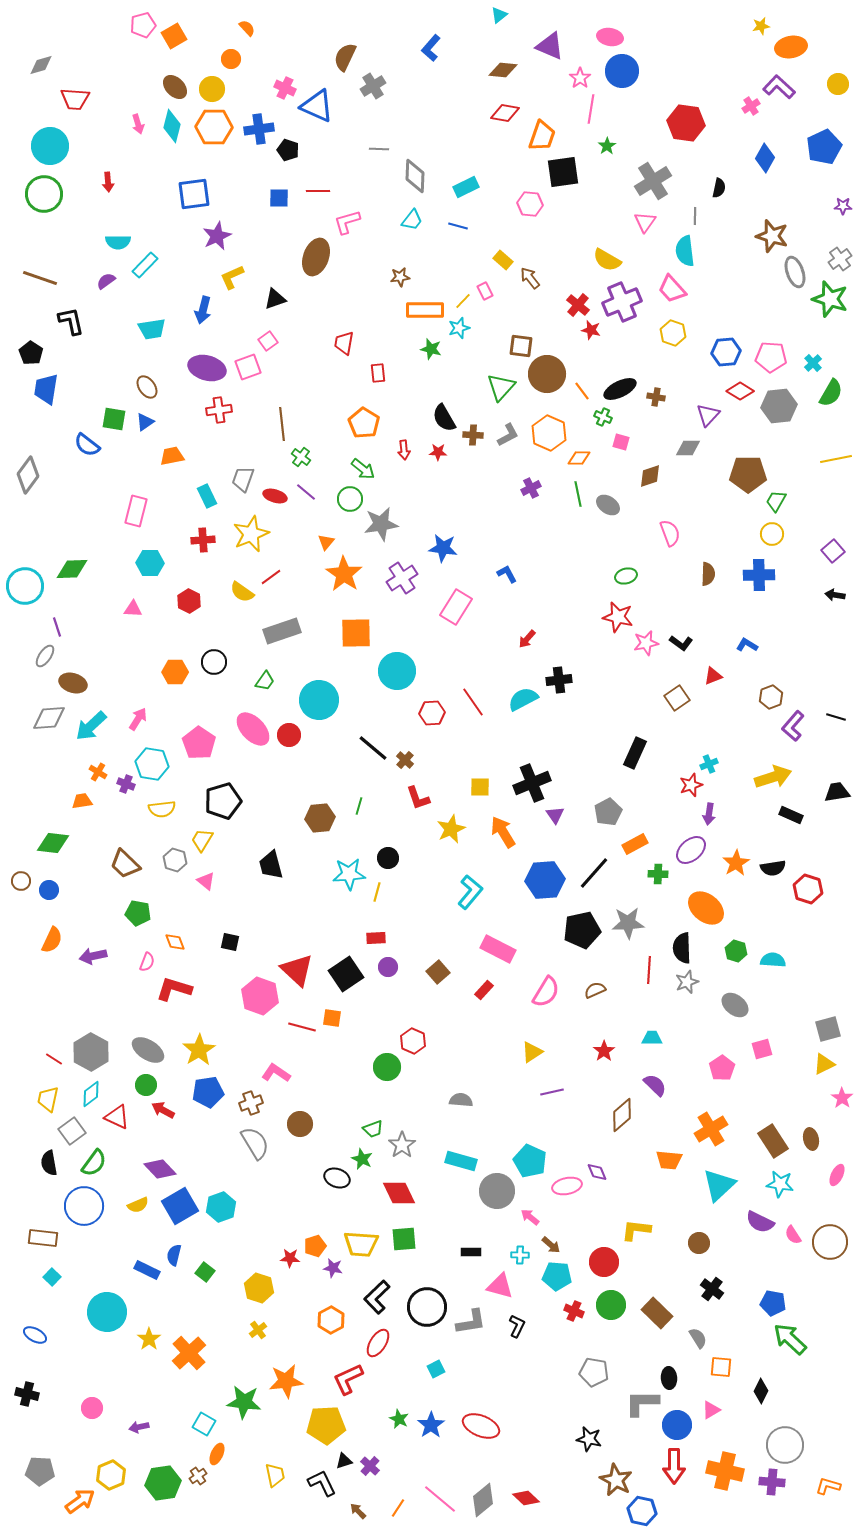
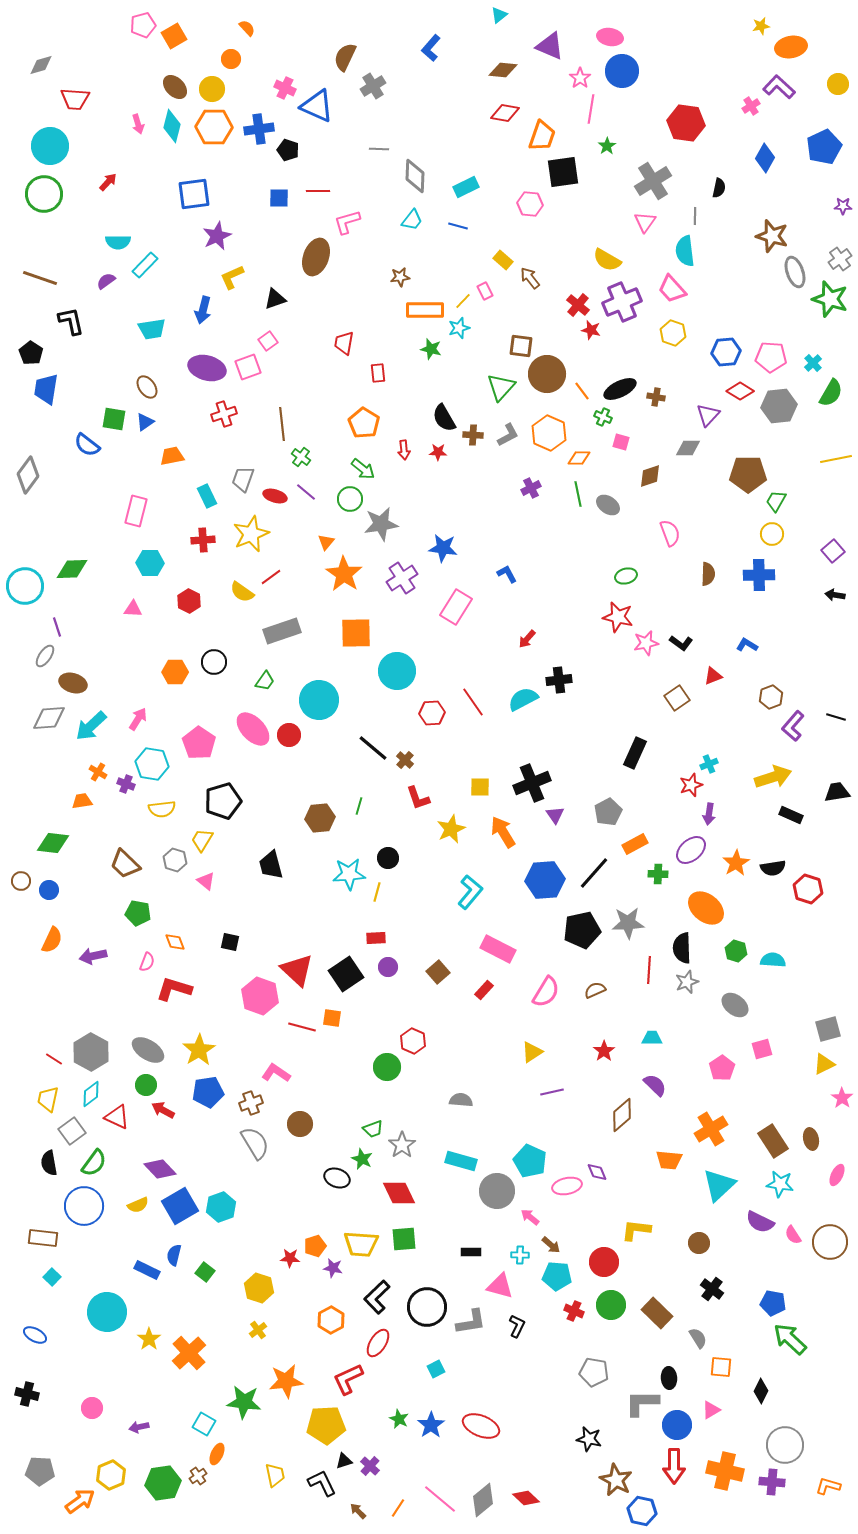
red arrow at (108, 182): rotated 132 degrees counterclockwise
red cross at (219, 410): moved 5 px right, 4 px down; rotated 10 degrees counterclockwise
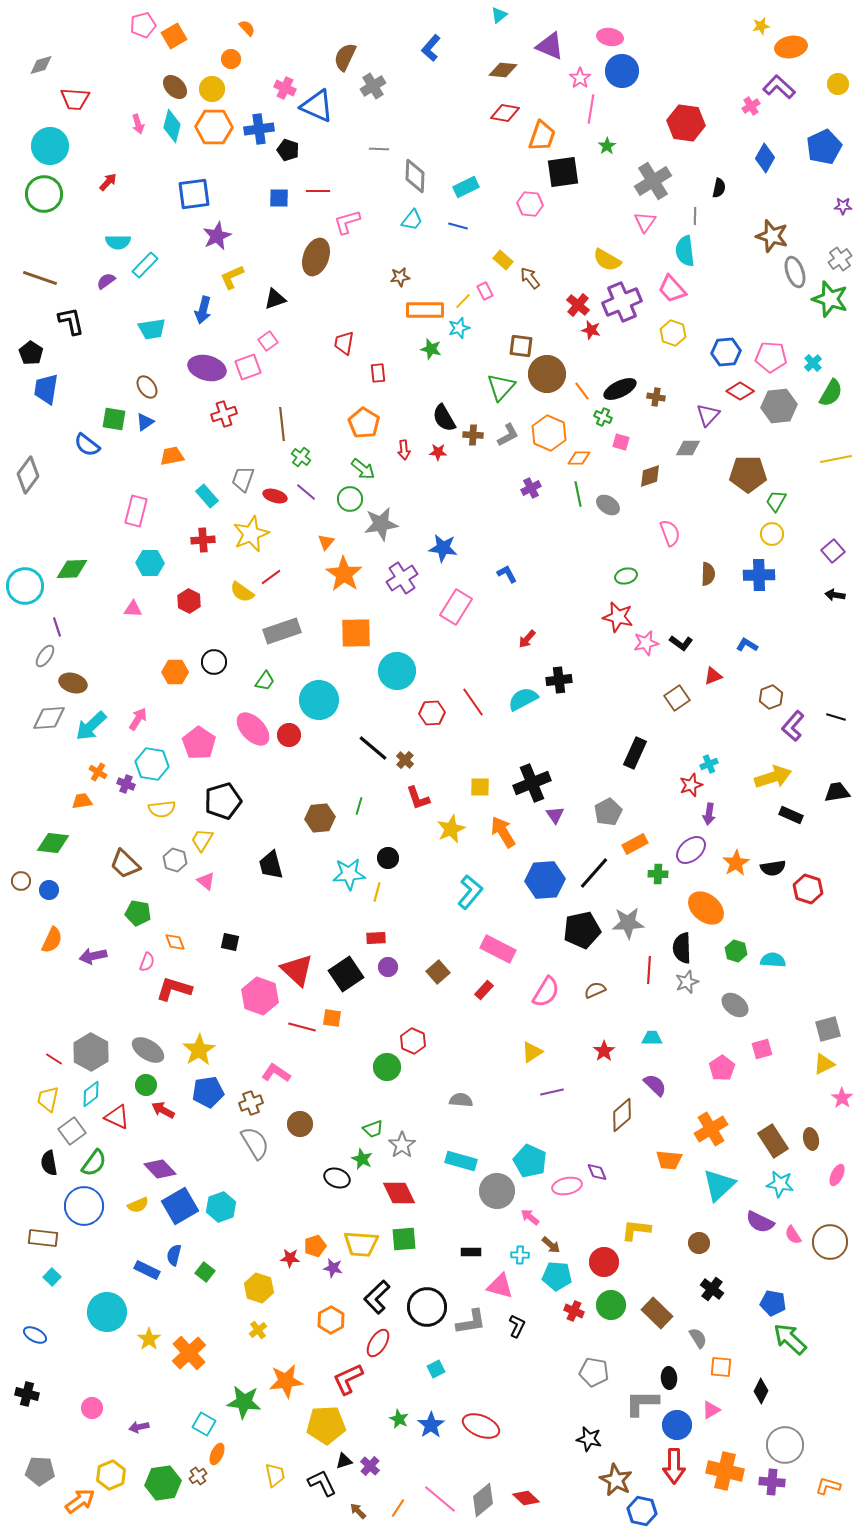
cyan rectangle at (207, 496): rotated 15 degrees counterclockwise
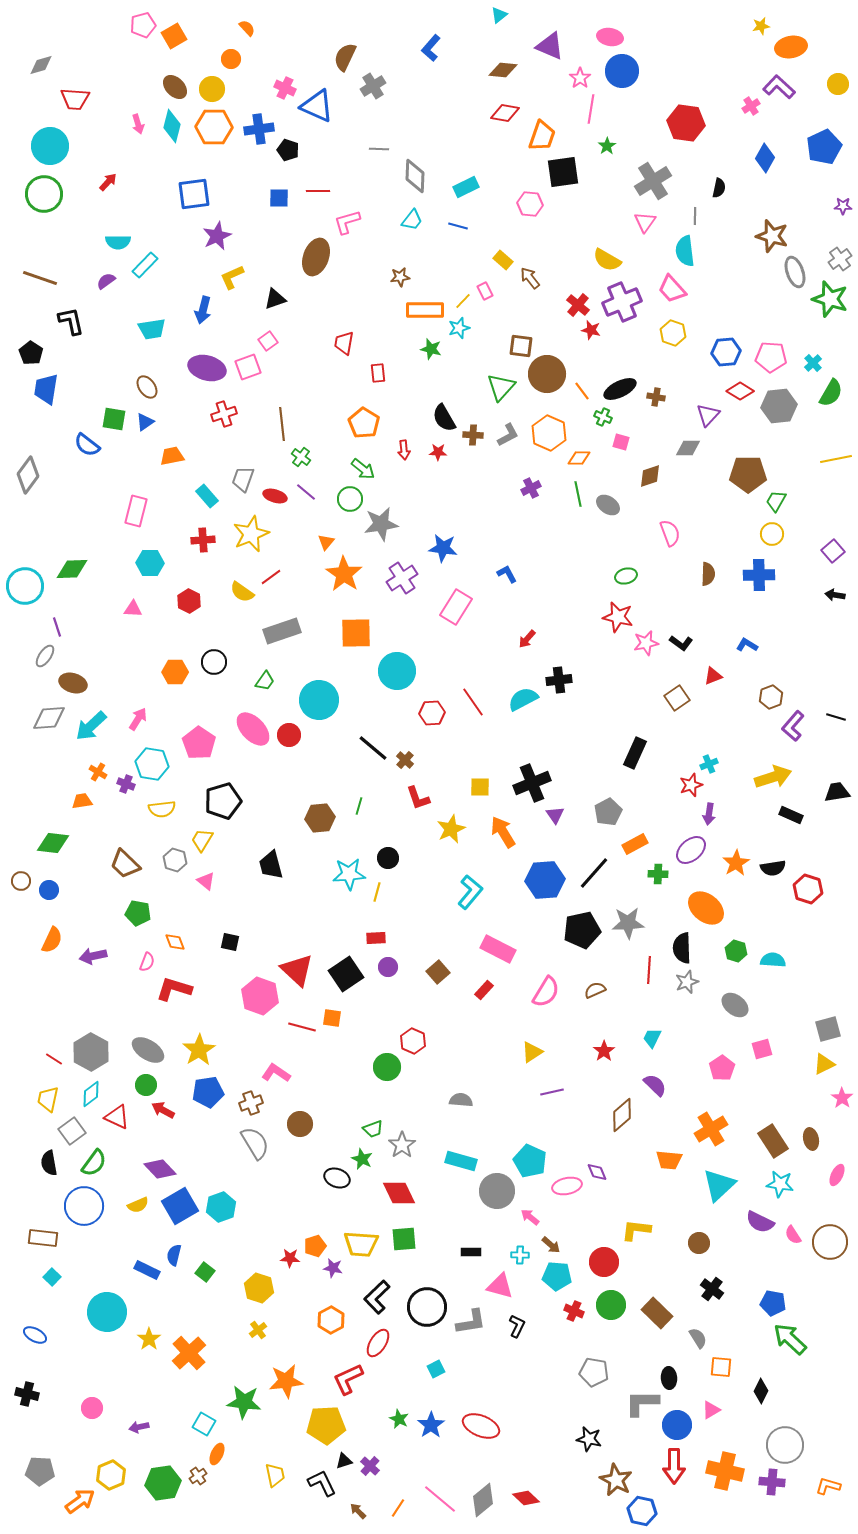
cyan trapezoid at (652, 1038): rotated 65 degrees counterclockwise
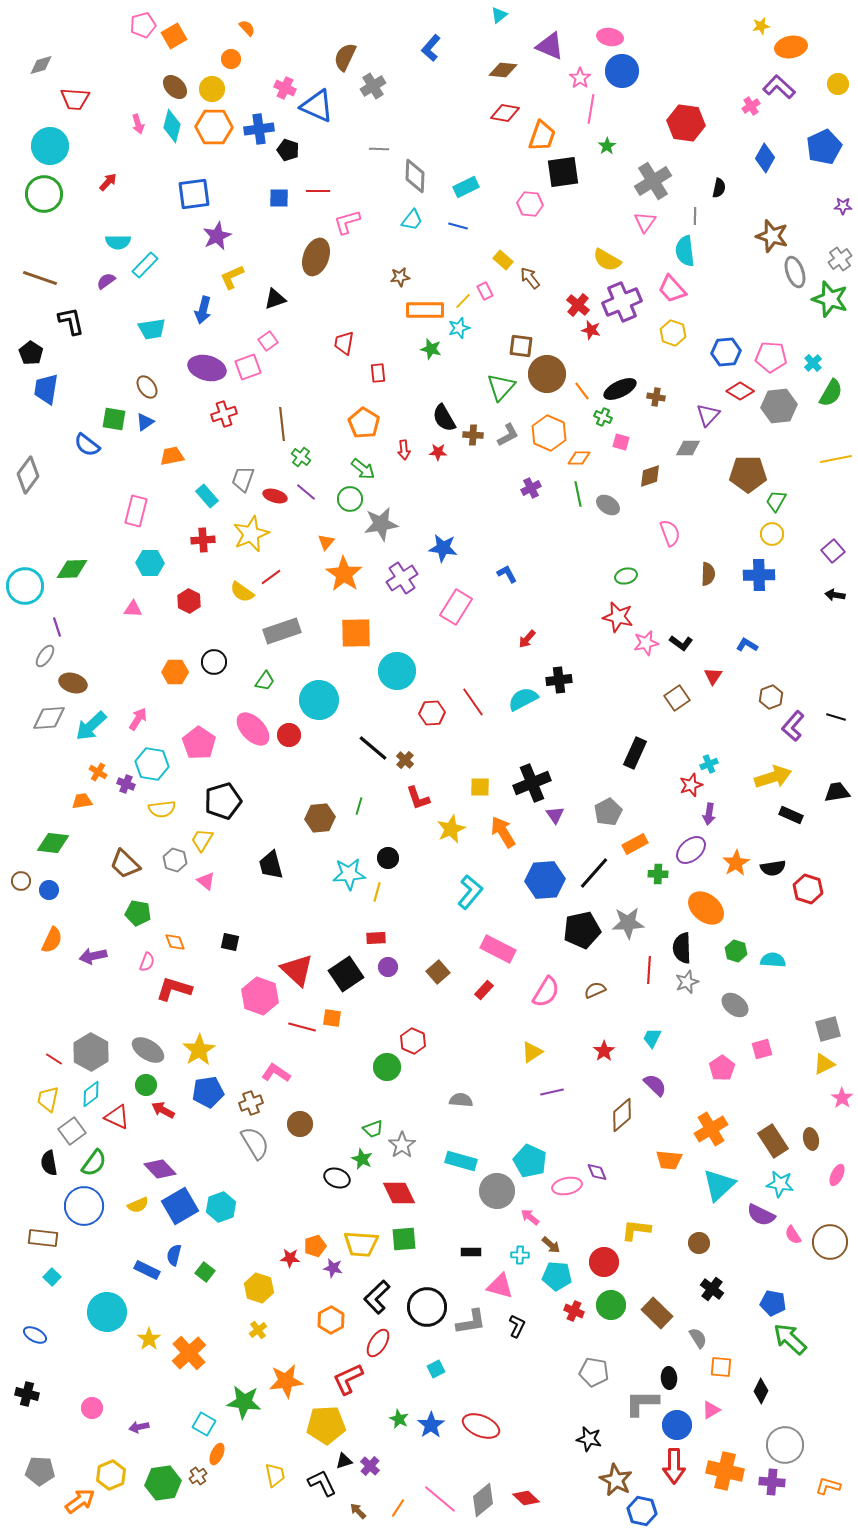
red triangle at (713, 676): rotated 36 degrees counterclockwise
purple semicircle at (760, 1222): moved 1 px right, 7 px up
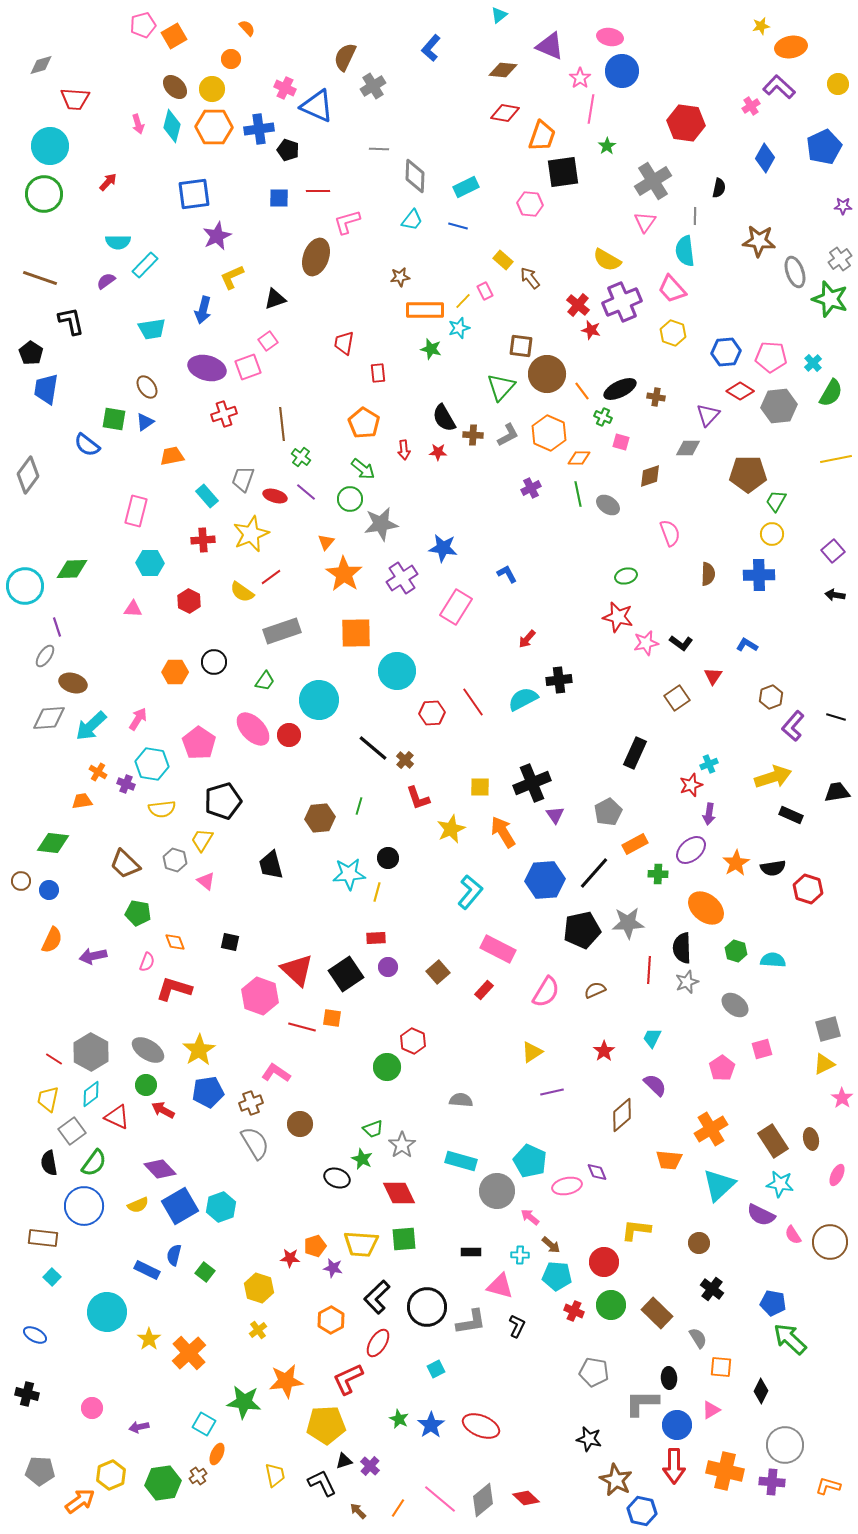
brown star at (772, 236): moved 13 px left, 5 px down; rotated 12 degrees counterclockwise
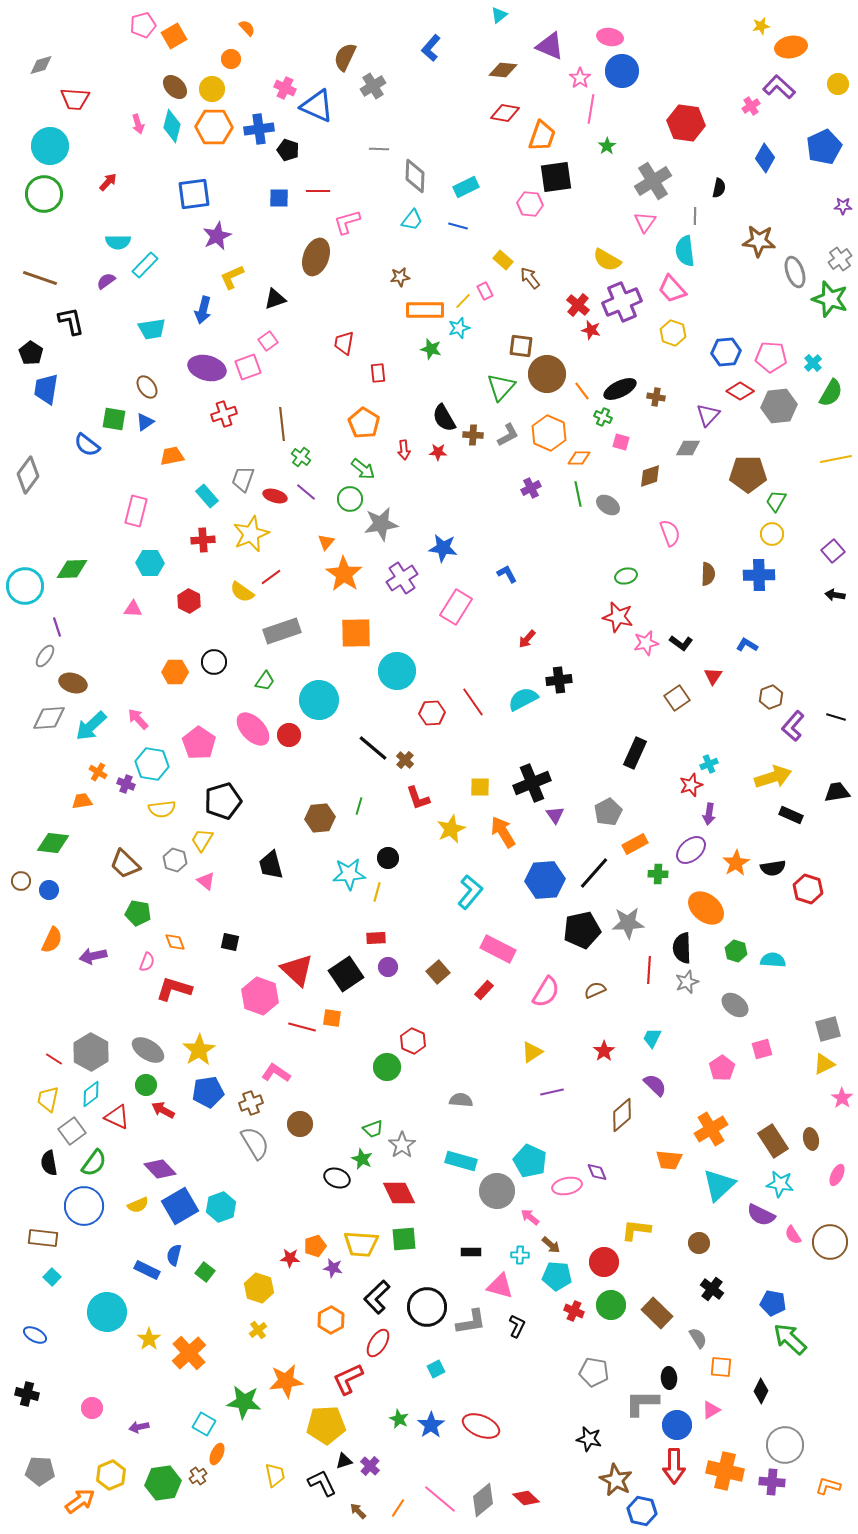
black square at (563, 172): moved 7 px left, 5 px down
pink arrow at (138, 719): rotated 75 degrees counterclockwise
